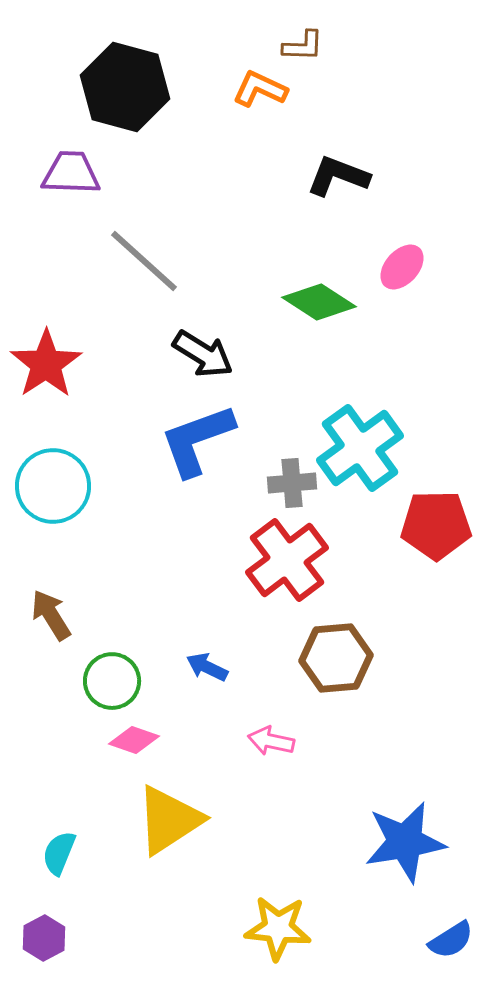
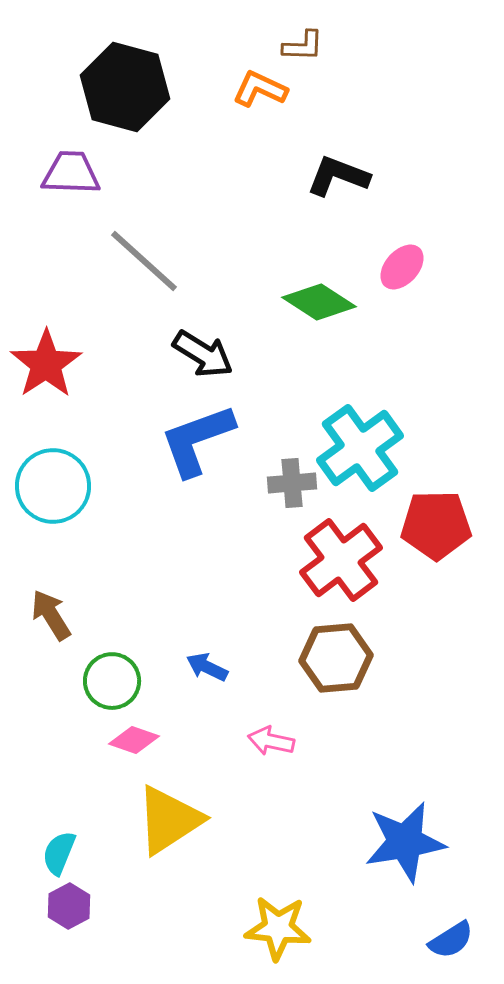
red cross: moved 54 px right
purple hexagon: moved 25 px right, 32 px up
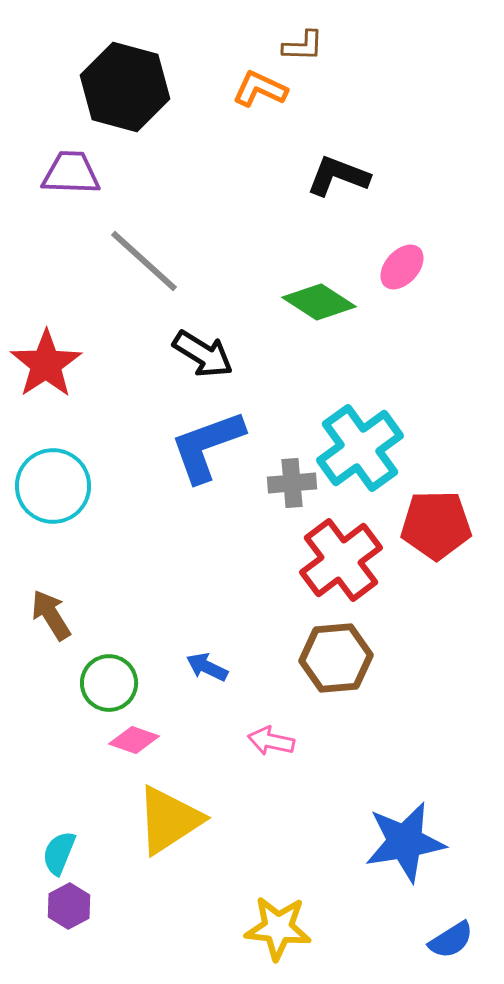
blue L-shape: moved 10 px right, 6 px down
green circle: moved 3 px left, 2 px down
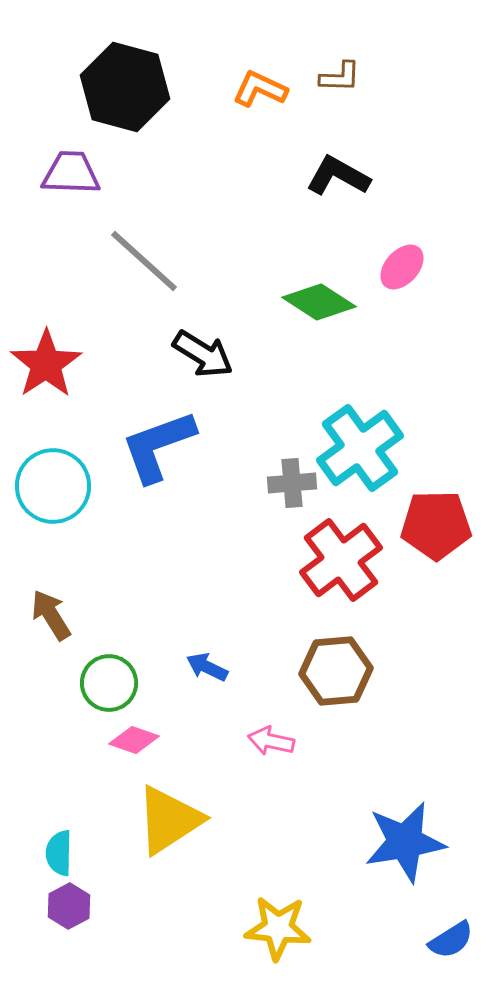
brown L-shape: moved 37 px right, 31 px down
black L-shape: rotated 8 degrees clockwise
blue L-shape: moved 49 px left
brown hexagon: moved 13 px down
cyan semicircle: rotated 21 degrees counterclockwise
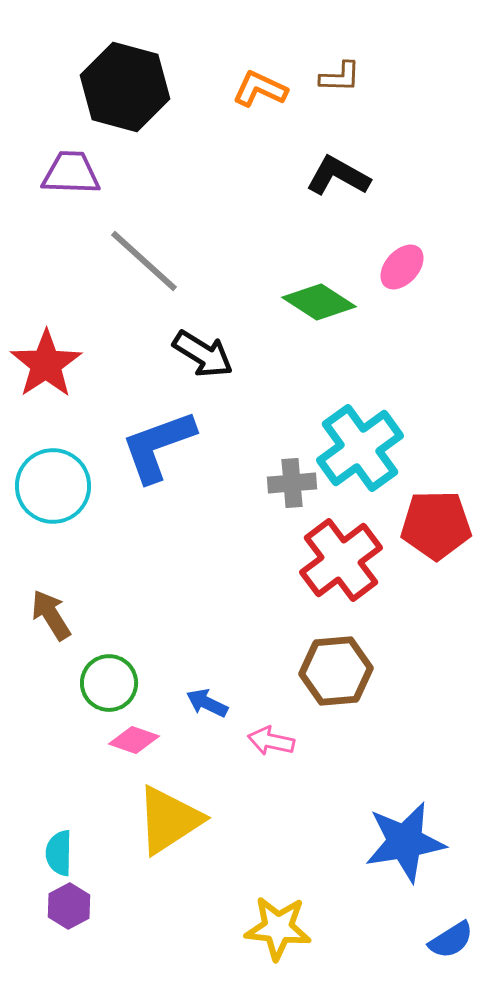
blue arrow: moved 36 px down
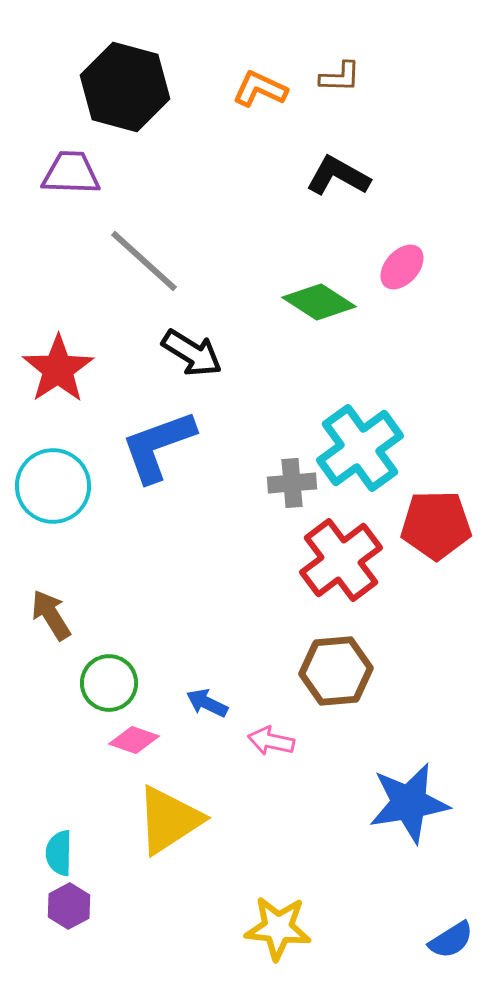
black arrow: moved 11 px left, 1 px up
red star: moved 12 px right, 5 px down
blue star: moved 4 px right, 39 px up
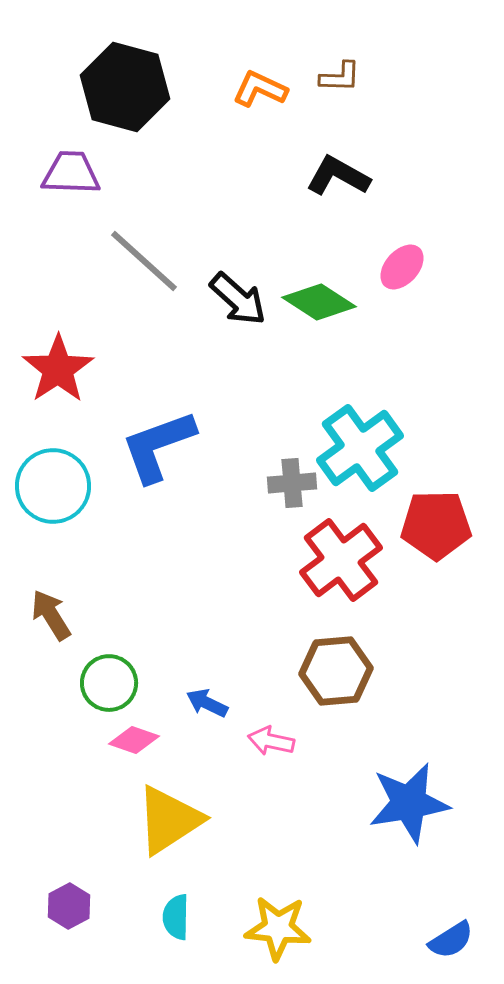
black arrow: moved 46 px right, 54 px up; rotated 10 degrees clockwise
cyan semicircle: moved 117 px right, 64 px down
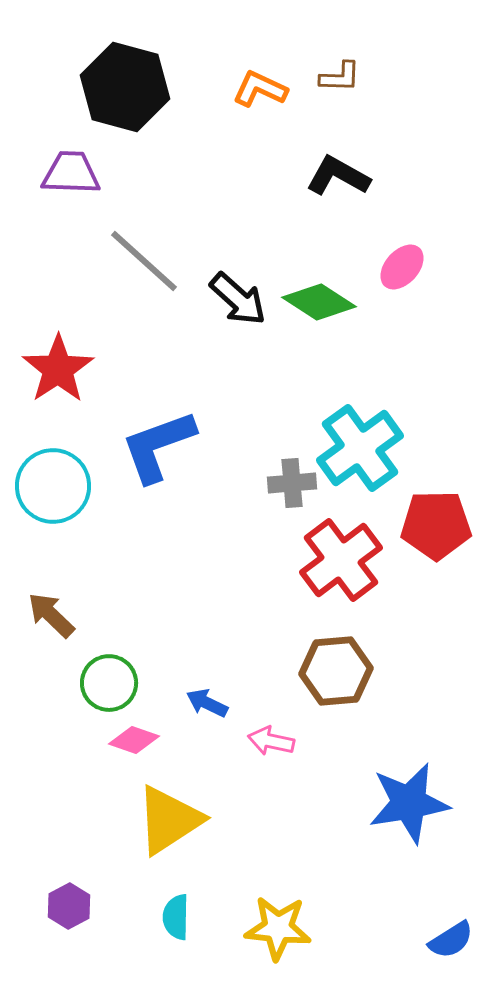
brown arrow: rotated 14 degrees counterclockwise
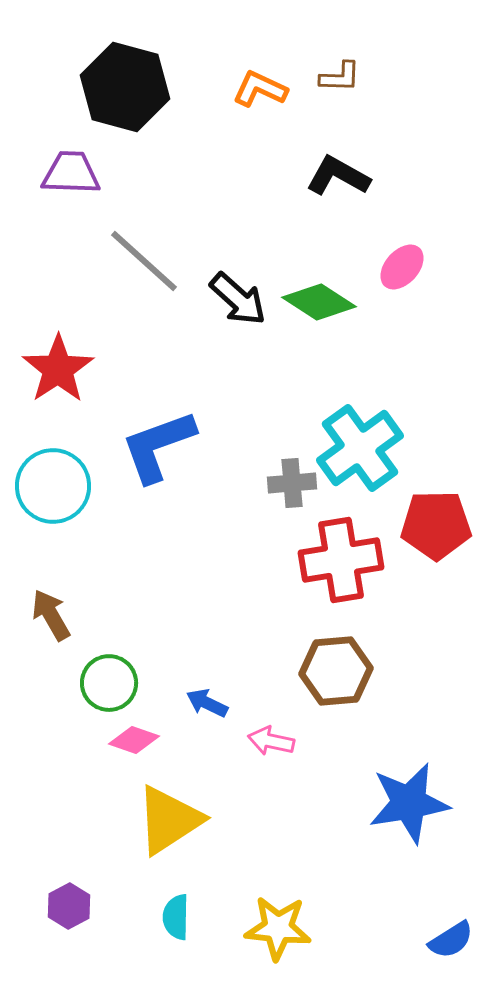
red cross: rotated 28 degrees clockwise
brown arrow: rotated 16 degrees clockwise
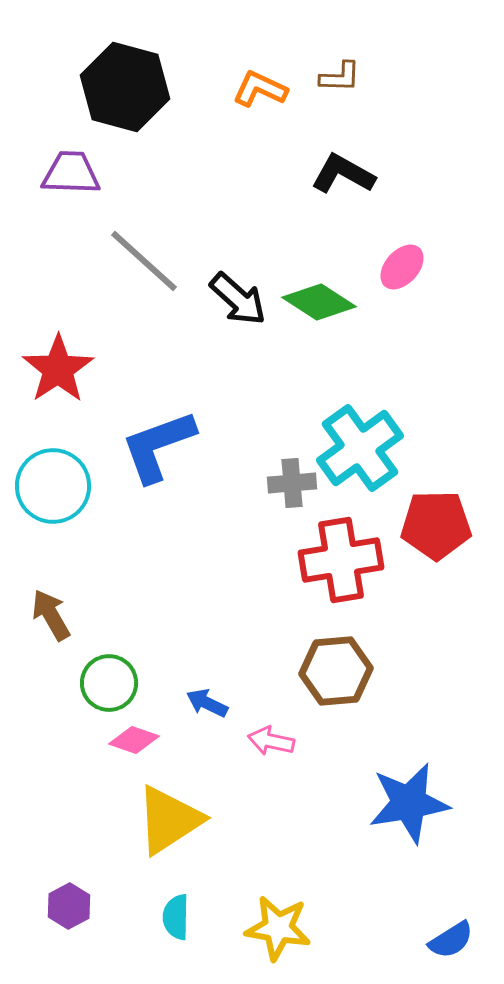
black L-shape: moved 5 px right, 2 px up
yellow star: rotated 4 degrees clockwise
